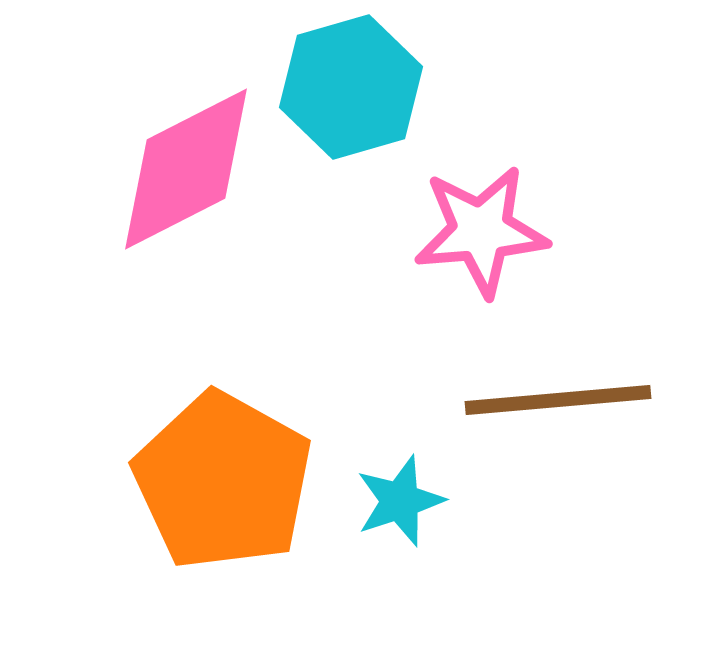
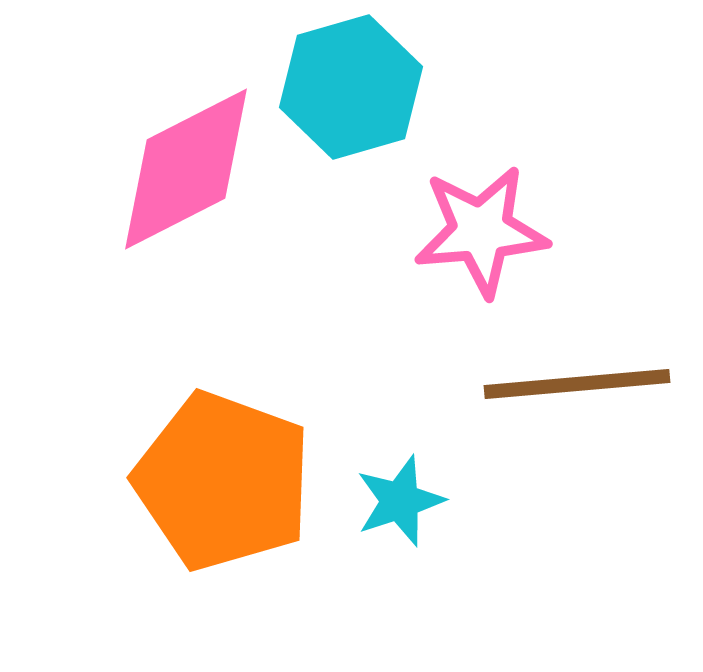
brown line: moved 19 px right, 16 px up
orange pentagon: rotated 9 degrees counterclockwise
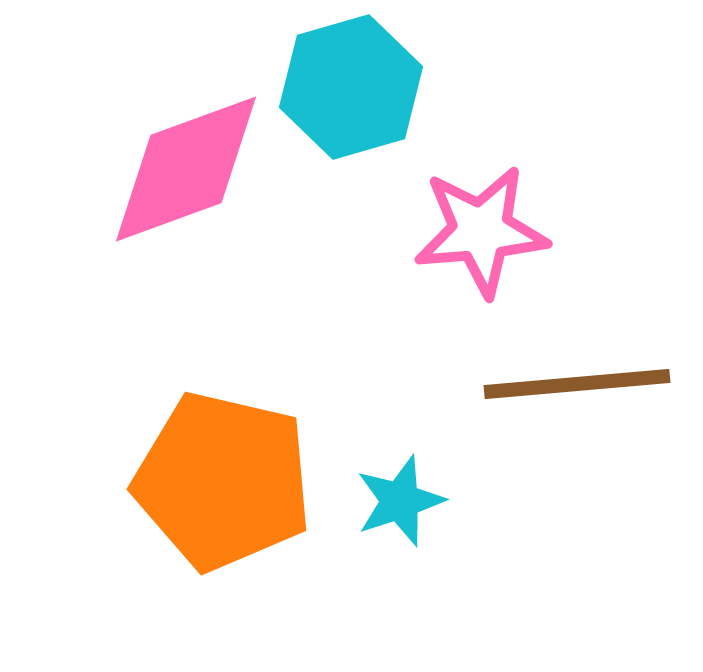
pink diamond: rotated 7 degrees clockwise
orange pentagon: rotated 7 degrees counterclockwise
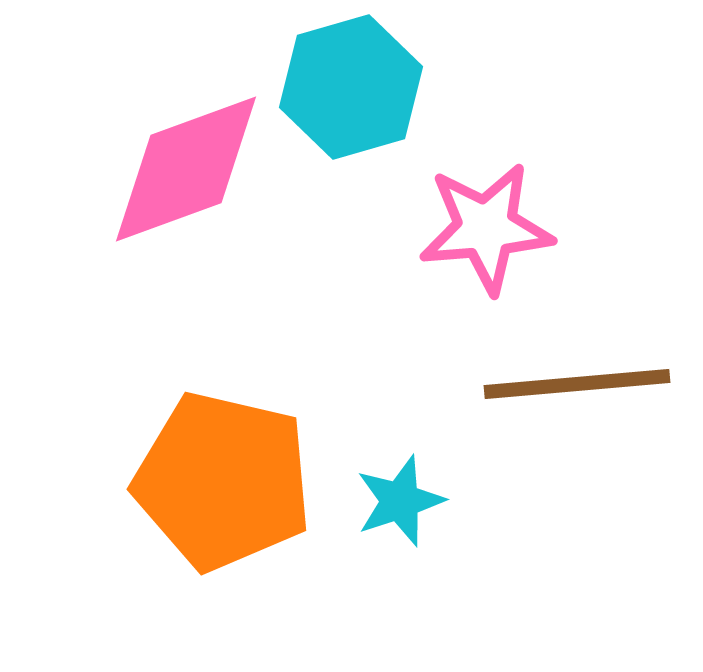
pink star: moved 5 px right, 3 px up
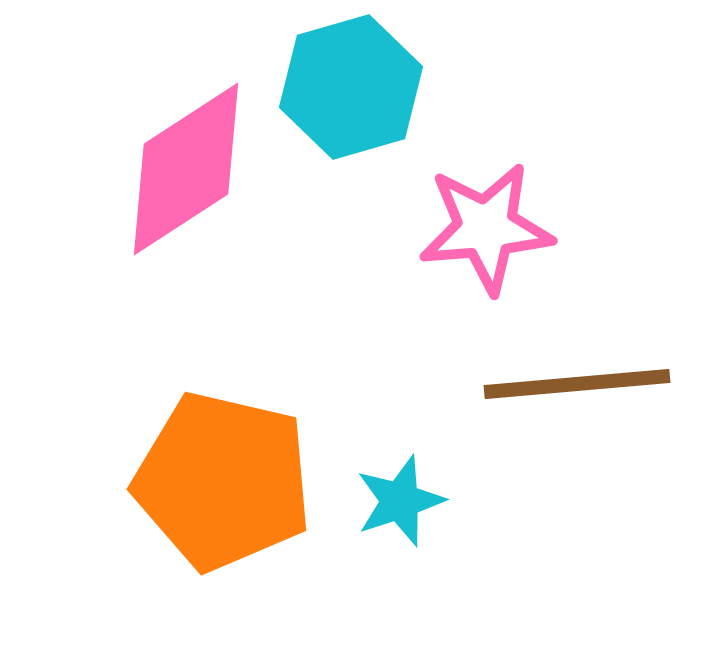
pink diamond: rotated 13 degrees counterclockwise
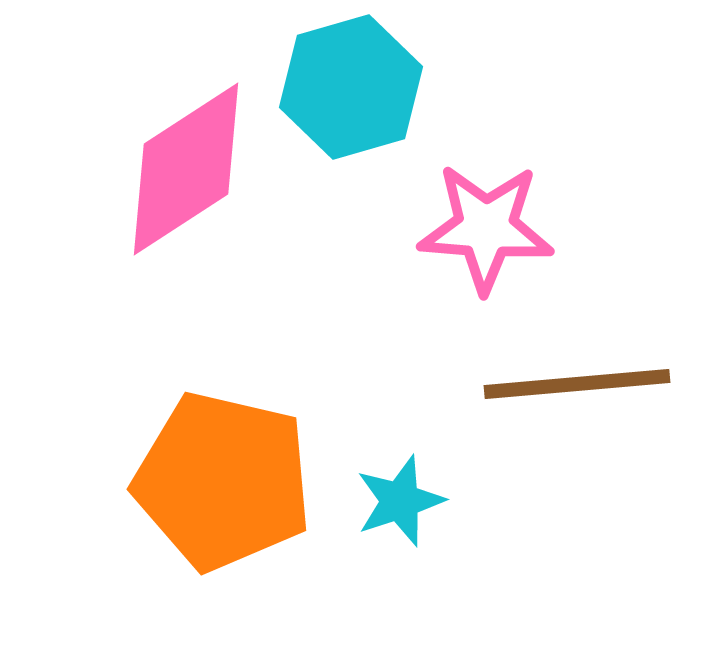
pink star: rotated 9 degrees clockwise
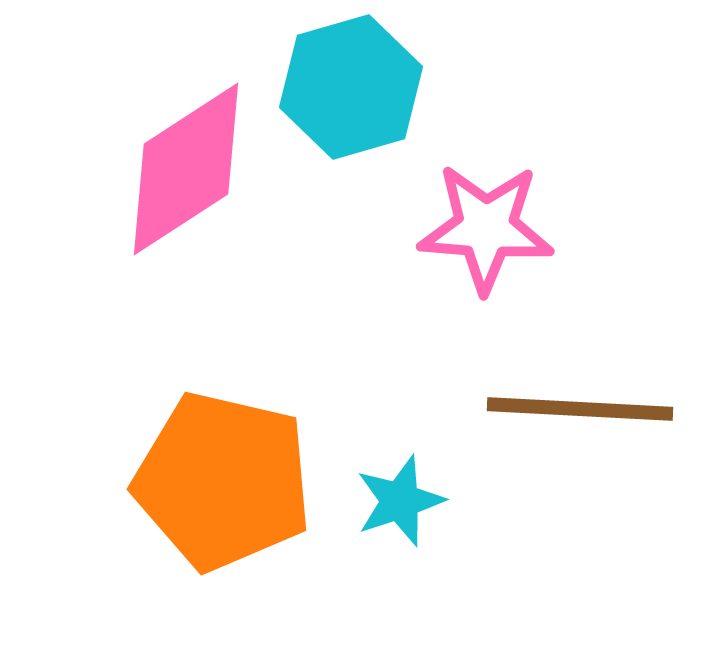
brown line: moved 3 px right, 25 px down; rotated 8 degrees clockwise
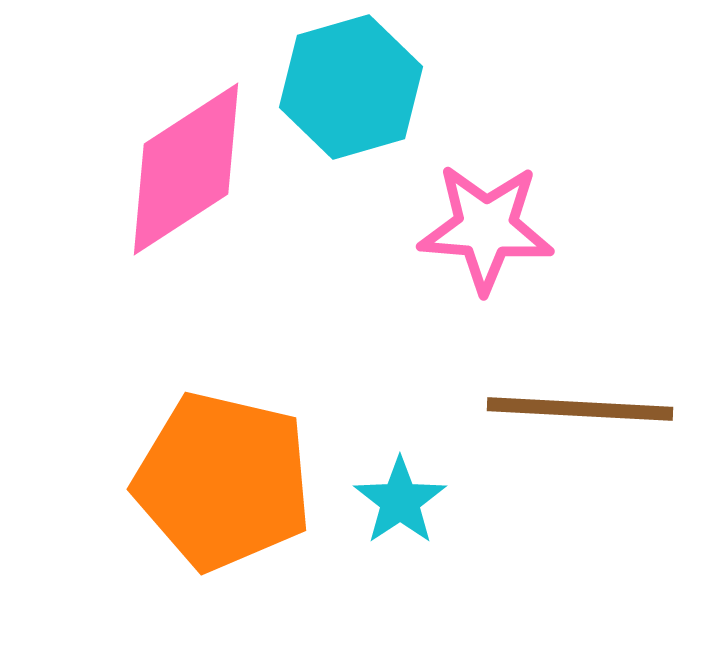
cyan star: rotated 16 degrees counterclockwise
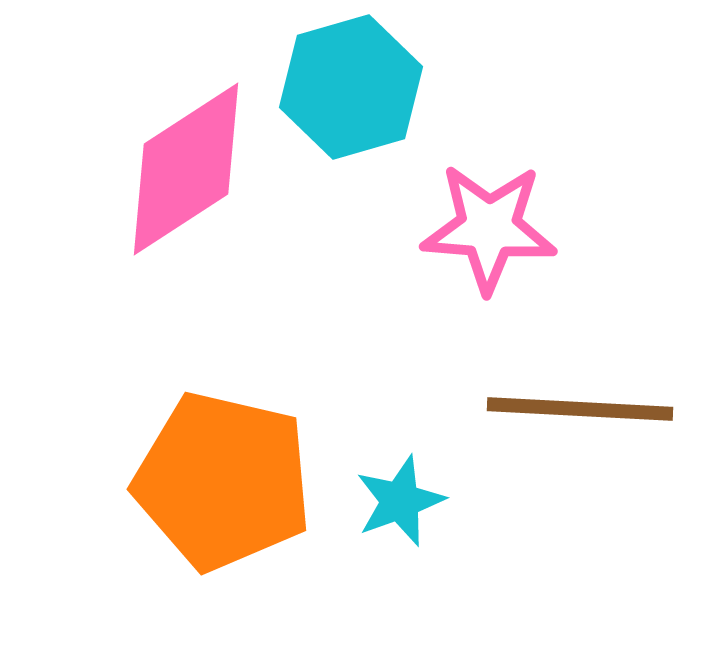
pink star: moved 3 px right
cyan star: rotated 14 degrees clockwise
